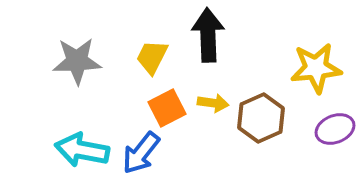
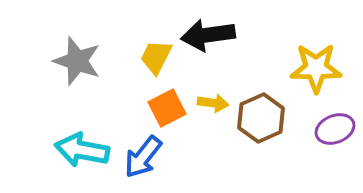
black arrow: rotated 96 degrees counterclockwise
yellow trapezoid: moved 4 px right
gray star: rotated 21 degrees clockwise
yellow star: rotated 6 degrees clockwise
blue arrow: moved 2 px right, 4 px down
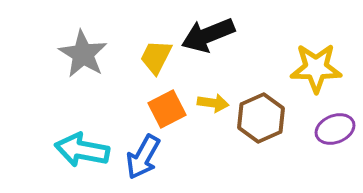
black arrow: rotated 14 degrees counterclockwise
gray star: moved 6 px right, 7 px up; rotated 12 degrees clockwise
orange square: moved 1 px down
blue arrow: rotated 9 degrees counterclockwise
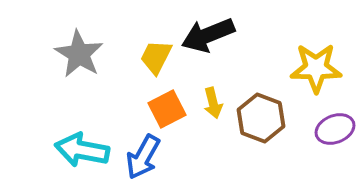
gray star: moved 4 px left
yellow arrow: rotated 68 degrees clockwise
brown hexagon: rotated 15 degrees counterclockwise
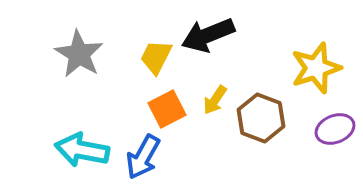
yellow star: rotated 18 degrees counterclockwise
yellow arrow: moved 2 px right, 3 px up; rotated 48 degrees clockwise
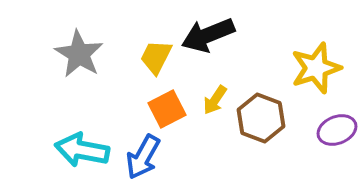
purple ellipse: moved 2 px right, 1 px down
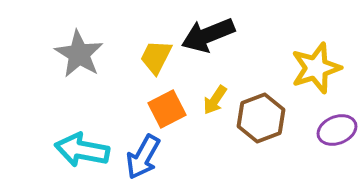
brown hexagon: rotated 18 degrees clockwise
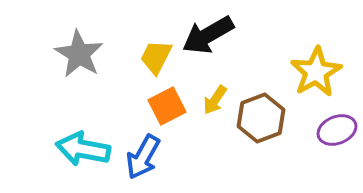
black arrow: rotated 8 degrees counterclockwise
yellow star: moved 4 px down; rotated 12 degrees counterclockwise
orange square: moved 3 px up
cyan arrow: moved 1 px right, 1 px up
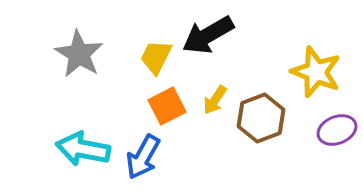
yellow star: rotated 21 degrees counterclockwise
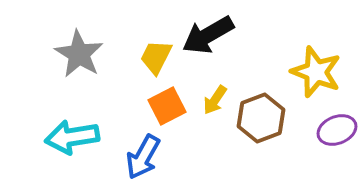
cyan arrow: moved 11 px left, 12 px up; rotated 20 degrees counterclockwise
